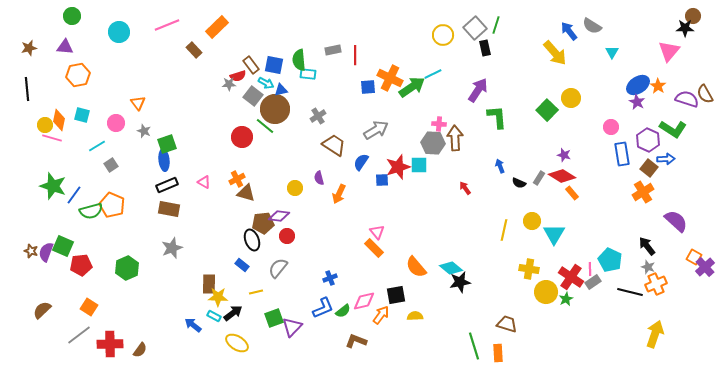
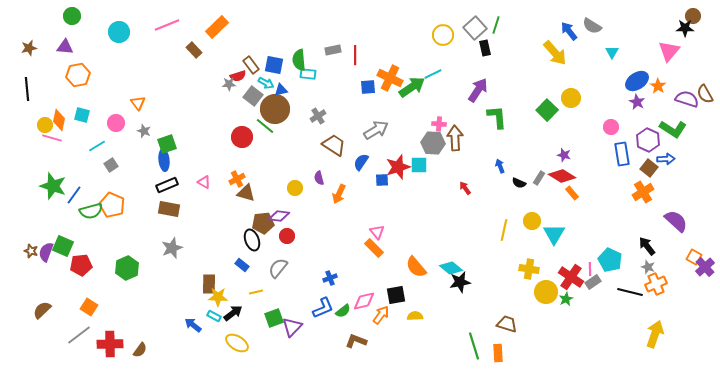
blue ellipse at (638, 85): moved 1 px left, 4 px up
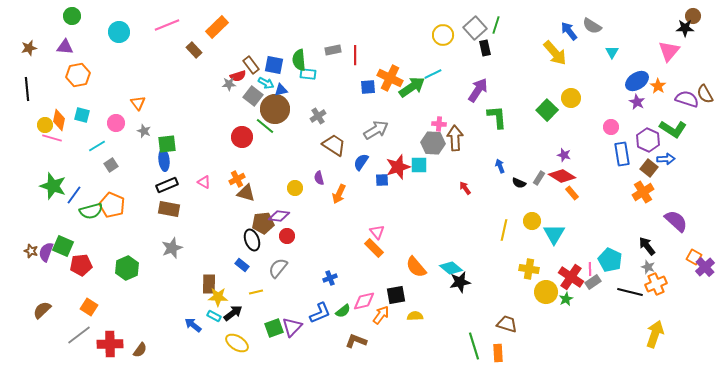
green square at (167, 144): rotated 12 degrees clockwise
blue L-shape at (323, 308): moved 3 px left, 5 px down
green square at (274, 318): moved 10 px down
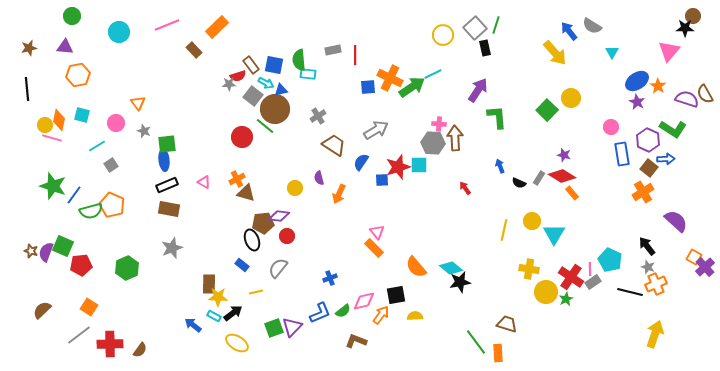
green line at (474, 346): moved 2 px right, 4 px up; rotated 20 degrees counterclockwise
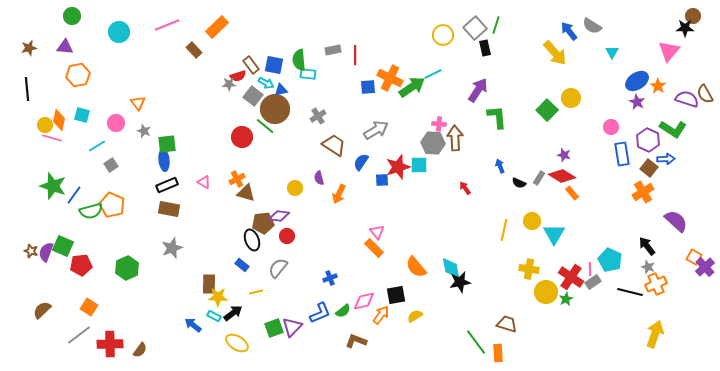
cyan diamond at (451, 268): rotated 40 degrees clockwise
yellow semicircle at (415, 316): rotated 28 degrees counterclockwise
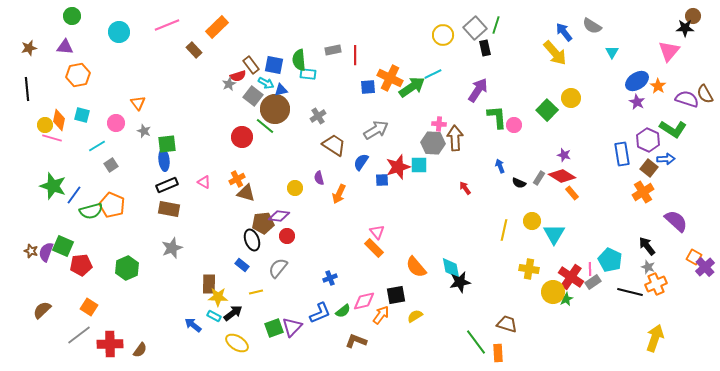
blue arrow at (569, 31): moved 5 px left, 1 px down
gray star at (229, 84): rotated 24 degrees counterclockwise
pink circle at (611, 127): moved 97 px left, 2 px up
yellow circle at (546, 292): moved 7 px right
yellow arrow at (655, 334): moved 4 px down
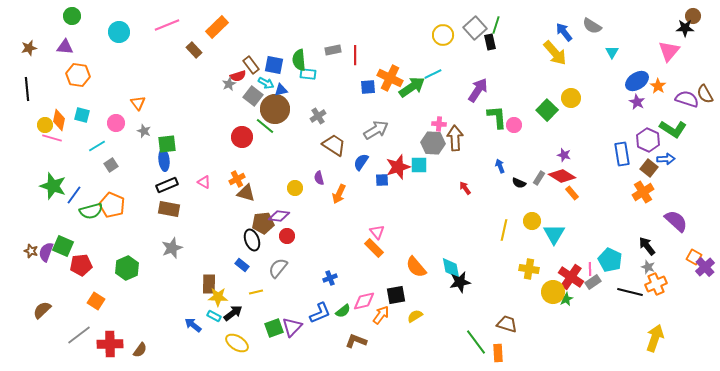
black rectangle at (485, 48): moved 5 px right, 6 px up
orange hexagon at (78, 75): rotated 20 degrees clockwise
orange square at (89, 307): moved 7 px right, 6 px up
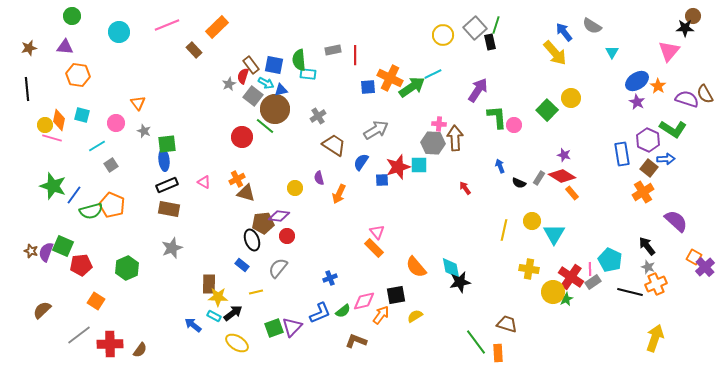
red semicircle at (238, 76): moved 5 px right; rotated 126 degrees clockwise
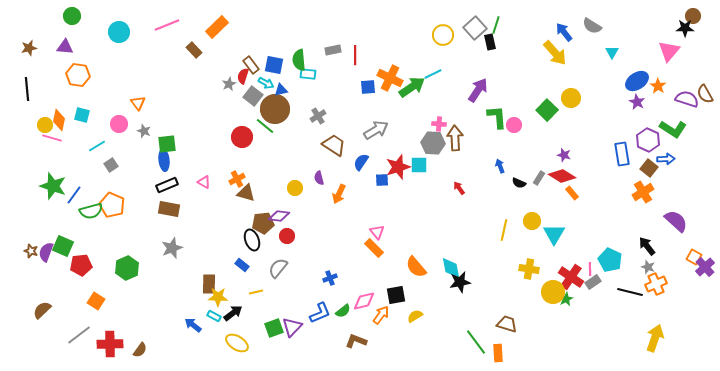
pink circle at (116, 123): moved 3 px right, 1 px down
red arrow at (465, 188): moved 6 px left
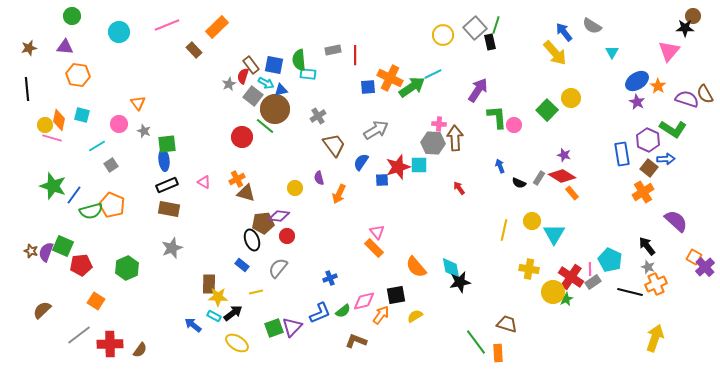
brown trapezoid at (334, 145): rotated 20 degrees clockwise
